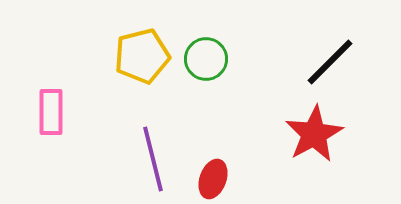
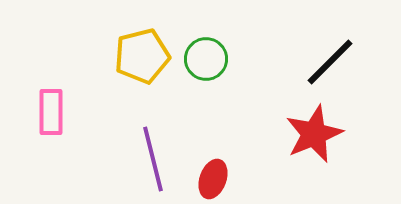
red star: rotated 6 degrees clockwise
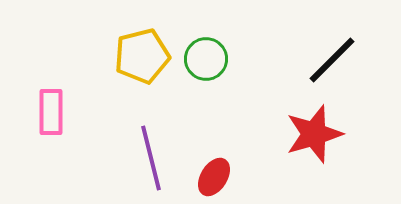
black line: moved 2 px right, 2 px up
red star: rotated 6 degrees clockwise
purple line: moved 2 px left, 1 px up
red ellipse: moved 1 px right, 2 px up; rotated 12 degrees clockwise
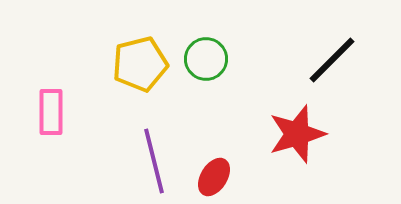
yellow pentagon: moved 2 px left, 8 px down
red star: moved 17 px left
purple line: moved 3 px right, 3 px down
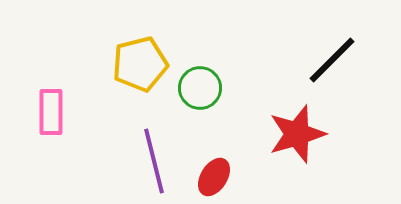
green circle: moved 6 px left, 29 px down
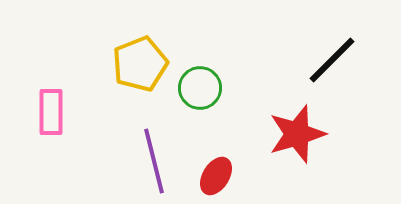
yellow pentagon: rotated 8 degrees counterclockwise
red ellipse: moved 2 px right, 1 px up
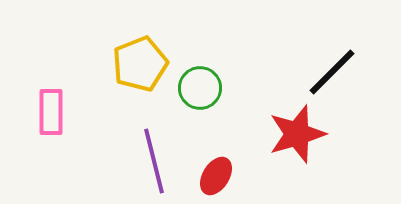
black line: moved 12 px down
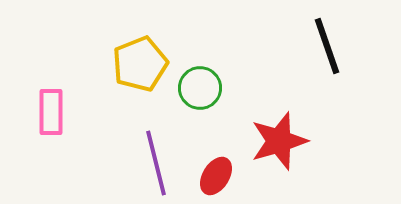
black line: moved 5 px left, 26 px up; rotated 64 degrees counterclockwise
red star: moved 18 px left, 7 px down
purple line: moved 2 px right, 2 px down
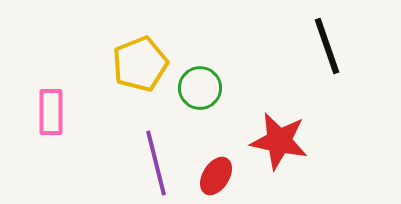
red star: rotated 28 degrees clockwise
